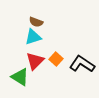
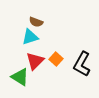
cyan triangle: moved 3 px left
black L-shape: rotated 95 degrees counterclockwise
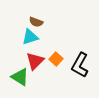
black L-shape: moved 2 px left, 1 px down
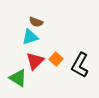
green triangle: moved 2 px left, 1 px down
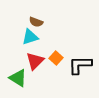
orange square: moved 1 px up
black L-shape: rotated 60 degrees clockwise
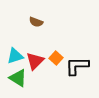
cyan triangle: moved 15 px left, 19 px down
black L-shape: moved 3 px left, 1 px down
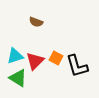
orange square: rotated 16 degrees counterclockwise
black L-shape: rotated 105 degrees counterclockwise
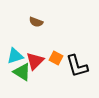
green triangle: moved 4 px right, 6 px up
